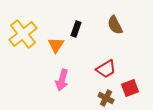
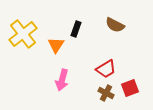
brown semicircle: rotated 36 degrees counterclockwise
brown cross: moved 5 px up
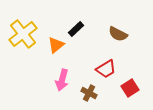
brown semicircle: moved 3 px right, 9 px down
black rectangle: rotated 28 degrees clockwise
orange triangle: rotated 18 degrees clockwise
red square: rotated 12 degrees counterclockwise
brown cross: moved 17 px left
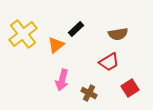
brown semicircle: rotated 36 degrees counterclockwise
red trapezoid: moved 3 px right, 7 px up
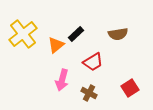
black rectangle: moved 5 px down
red trapezoid: moved 16 px left
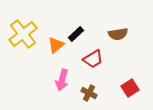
red trapezoid: moved 3 px up
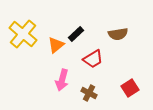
yellow cross: rotated 12 degrees counterclockwise
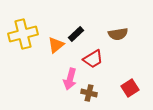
yellow cross: rotated 36 degrees clockwise
pink arrow: moved 8 px right, 1 px up
brown cross: rotated 14 degrees counterclockwise
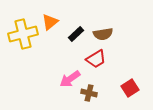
brown semicircle: moved 15 px left
orange triangle: moved 6 px left, 23 px up
red trapezoid: moved 3 px right
pink arrow: rotated 40 degrees clockwise
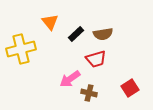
orange triangle: rotated 30 degrees counterclockwise
yellow cross: moved 2 px left, 15 px down
red trapezoid: rotated 15 degrees clockwise
